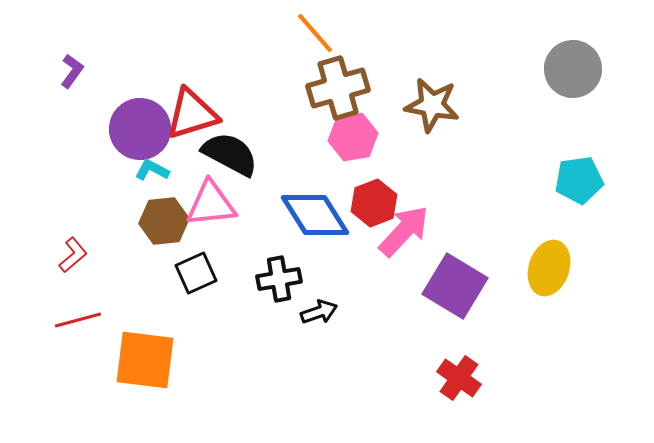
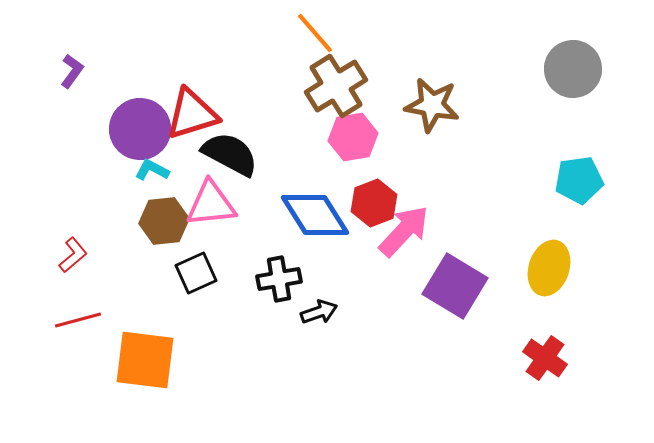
brown cross: moved 2 px left, 2 px up; rotated 16 degrees counterclockwise
red cross: moved 86 px right, 20 px up
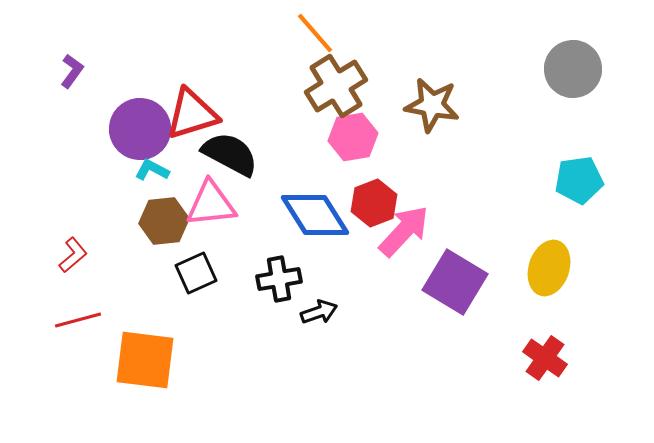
purple square: moved 4 px up
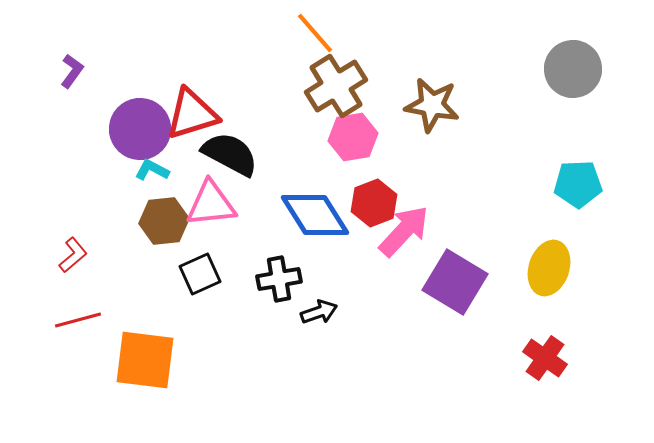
cyan pentagon: moved 1 px left, 4 px down; rotated 6 degrees clockwise
black square: moved 4 px right, 1 px down
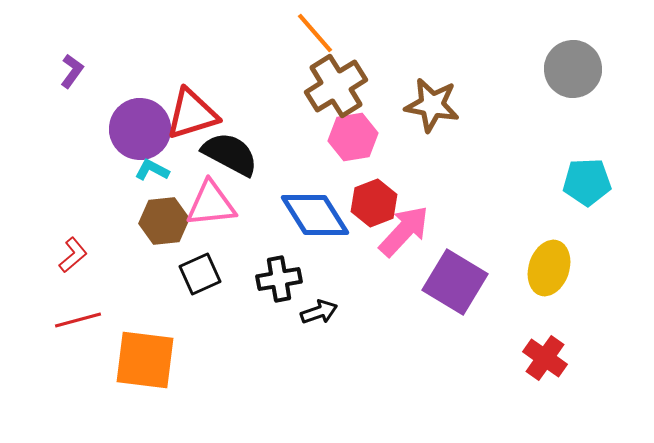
cyan pentagon: moved 9 px right, 2 px up
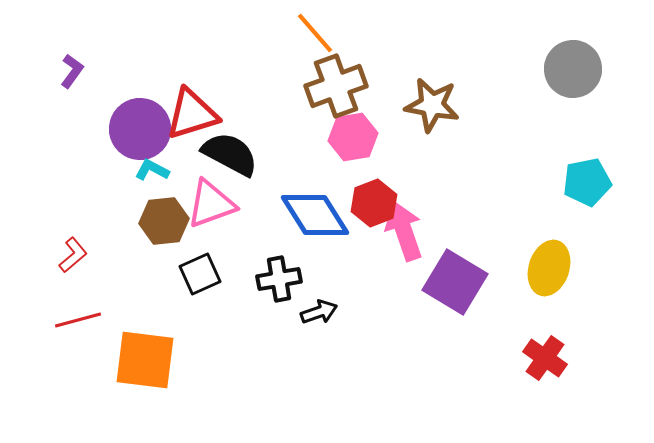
brown cross: rotated 12 degrees clockwise
cyan pentagon: rotated 9 degrees counterclockwise
pink triangle: rotated 14 degrees counterclockwise
pink arrow: rotated 62 degrees counterclockwise
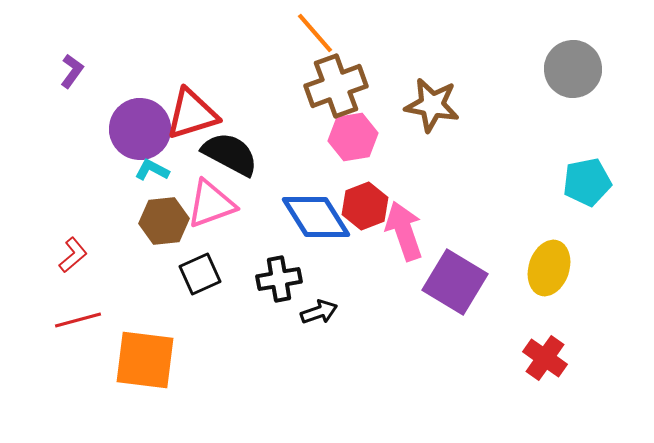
red hexagon: moved 9 px left, 3 px down
blue diamond: moved 1 px right, 2 px down
